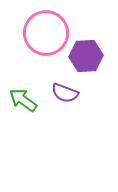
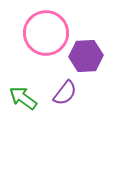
purple semicircle: rotated 72 degrees counterclockwise
green arrow: moved 2 px up
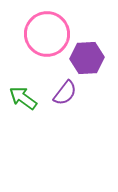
pink circle: moved 1 px right, 1 px down
purple hexagon: moved 1 px right, 2 px down
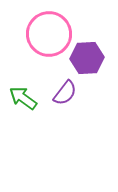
pink circle: moved 2 px right
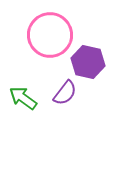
pink circle: moved 1 px right, 1 px down
purple hexagon: moved 1 px right, 4 px down; rotated 16 degrees clockwise
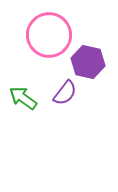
pink circle: moved 1 px left
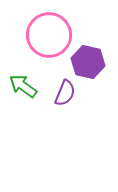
purple semicircle: rotated 16 degrees counterclockwise
green arrow: moved 12 px up
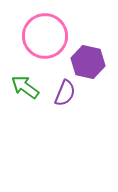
pink circle: moved 4 px left, 1 px down
green arrow: moved 2 px right, 1 px down
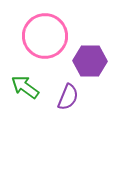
purple hexagon: moved 2 px right, 1 px up; rotated 12 degrees counterclockwise
purple semicircle: moved 3 px right, 4 px down
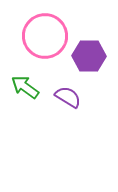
purple hexagon: moved 1 px left, 5 px up
purple semicircle: rotated 80 degrees counterclockwise
